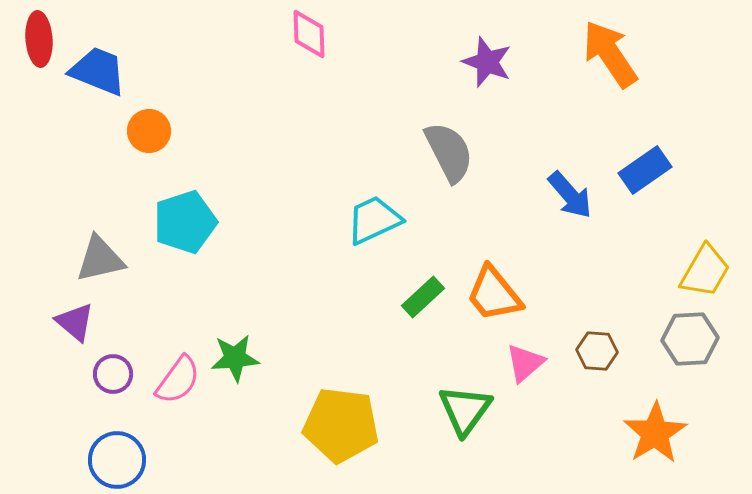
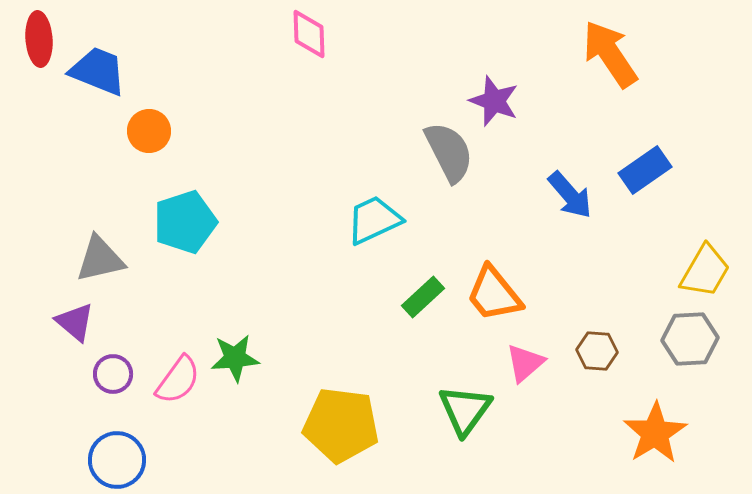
purple star: moved 7 px right, 39 px down
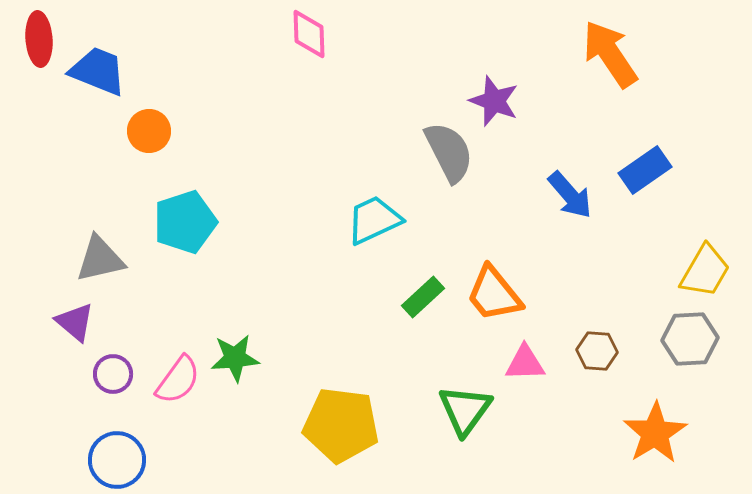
pink triangle: rotated 39 degrees clockwise
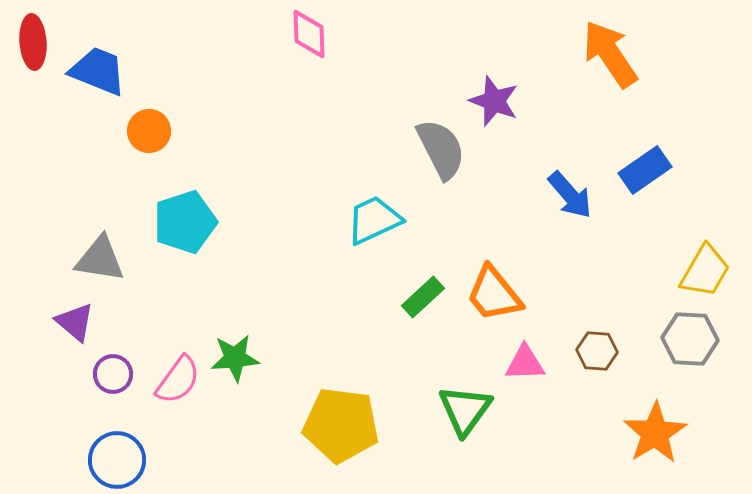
red ellipse: moved 6 px left, 3 px down
gray semicircle: moved 8 px left, 3 px up
gray triangle: rotated 22 degrees clockwise
gray hexagon: rotated 6 degrees clockwise
